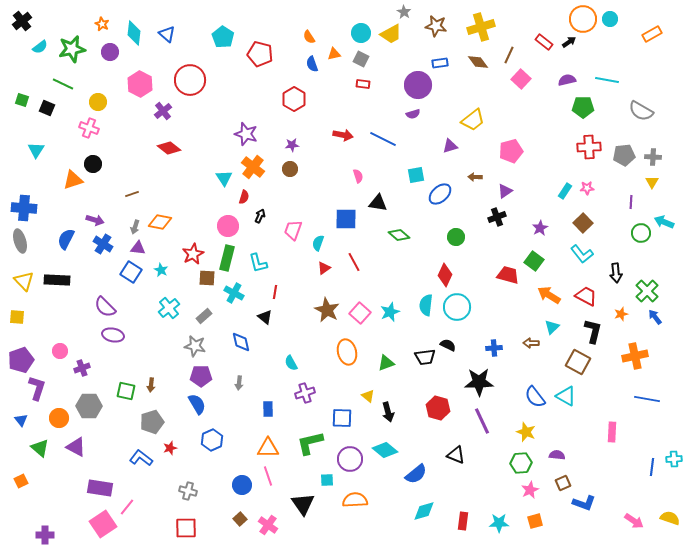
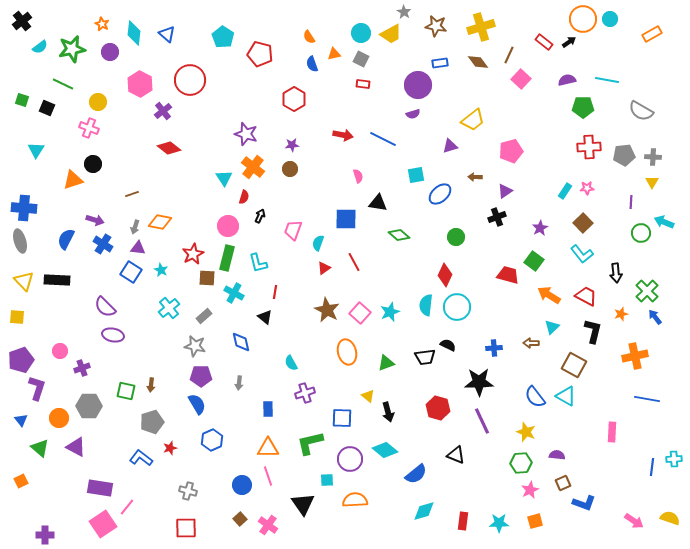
brown square at (578, 362): moved 4 px left, 3 px down
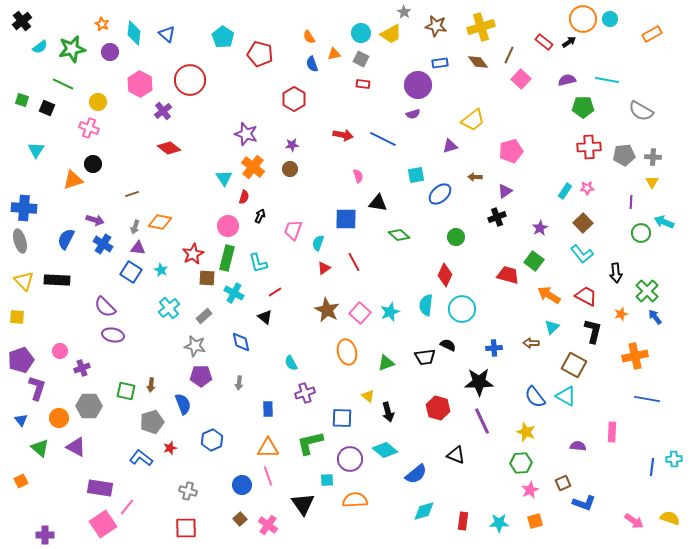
red line at (275, 292): rotated 48 degrees clockwise
cyan circle at (457, 307): moved 5 px right, 2 px down
blue semicircle at (197, 404): moved 14 px left; rotated 10 degrees clockwise
purple semicircle at (557, 455): moved 21 px right, 9 px up
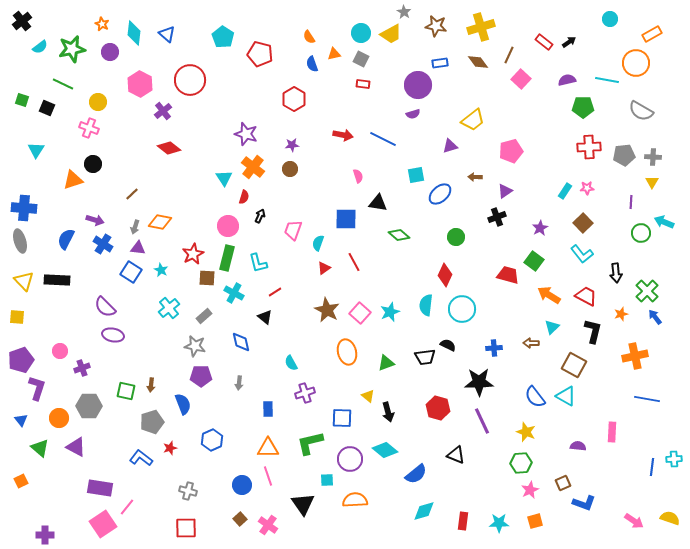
orange circle at (583, 19): moved 53 px right, 44 px down
brown line at (132, 194): rotated 24 degrees counterclockwise
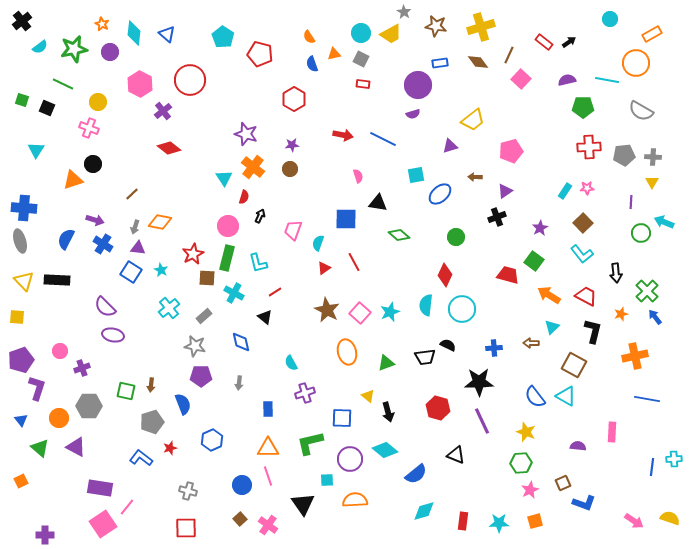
green star at (72, 49): moved 2 px right
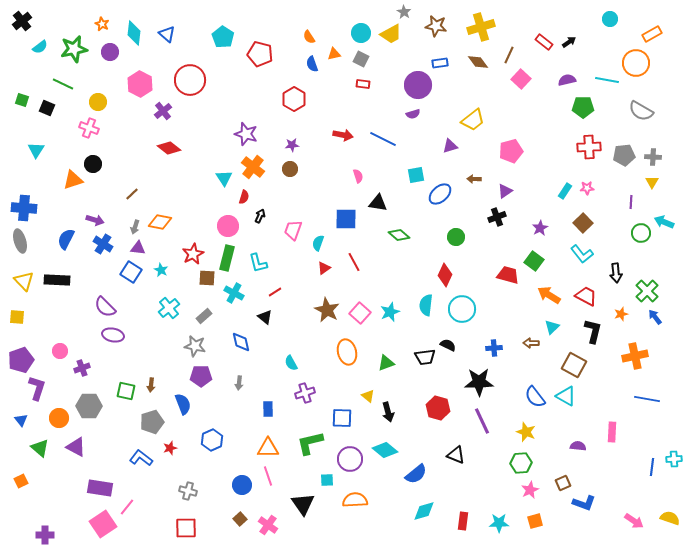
brown arrow at (475, 177): moved 1 px left, 2 px down
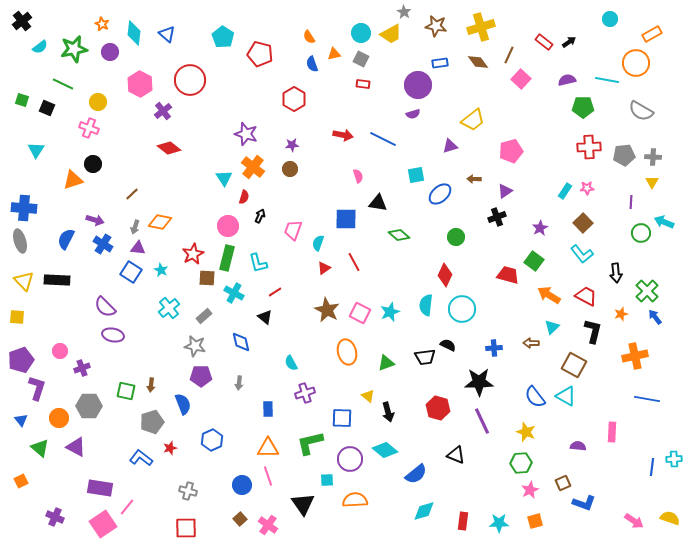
pink square at (360, 313): rotated 15 degrees counterclockwise
purple cross at (45, 535): moved 10 px right, 18 px up; rotated 24 degrees clockwise
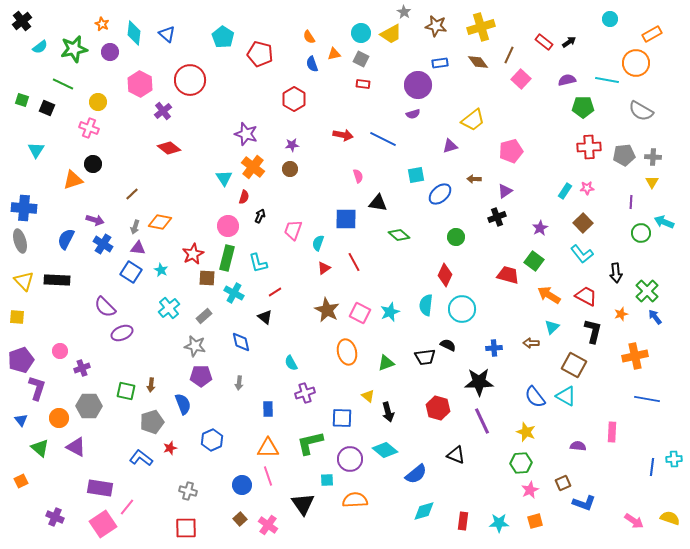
purple ellipse at (113, 335): moved 9 px right, 2 px up; rotated 35 degrees counterclockwise
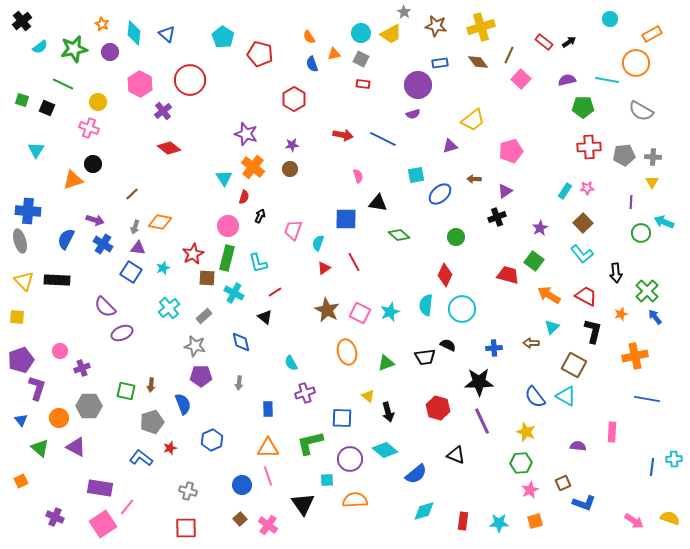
blue cross at (24, 208): moved 4 px right, 3 px down
cyan star at (161, 270): moved 2 px right, 2 px up; rotated 24 degrees clockwise
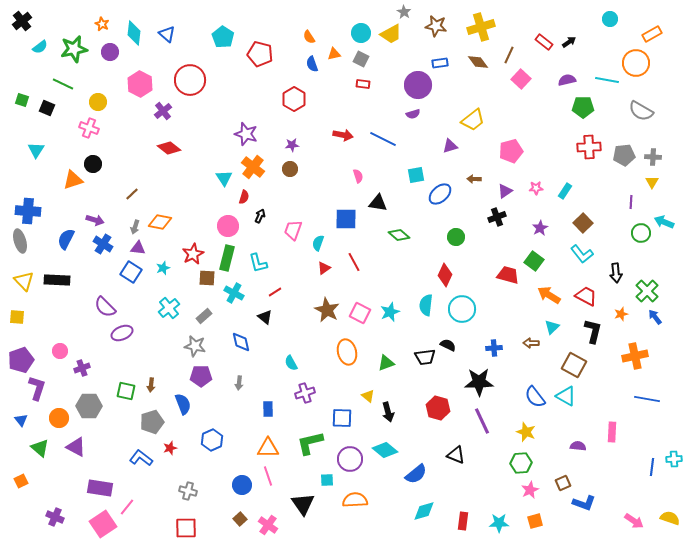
pink star at (587, 188): moved 51 px left
